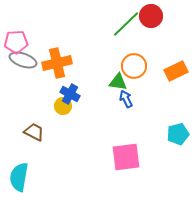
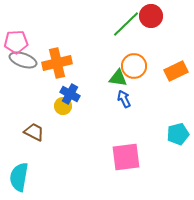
green triangle: moved 4 px up
blue arrow: moved 2 px left
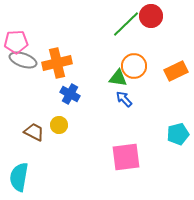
blue arrow: rotated 18 degrees counterclockwise
yellow circle: moved 4 px left, 19 px down
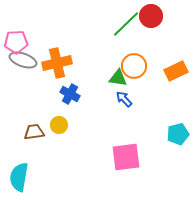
brown trapezoid: rotated 35 degrees counterclockwise
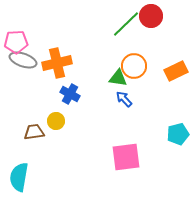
yellow circle: moved 3 px left, 4 px up
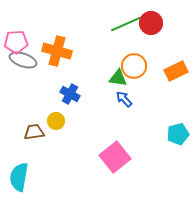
red circle: moved 7 px down
green line: rotated 20 degrees clockwise
orange cross: moved 12 px up; rotated 28 degrees clockwise
pink square: moved 11 px left; rotated 32 degrees counterclockwise
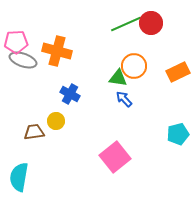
orange rectangle: moved 2 px right, 1 px down
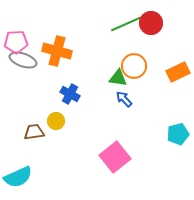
cyan semicircle: moved 1 px left; rotated 124 degrees counterclockwise
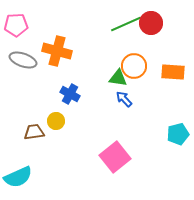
pink pentagon: moved 17 px up
orange rectangle: moved 5 px left; rotated 30 degrees clockwise
